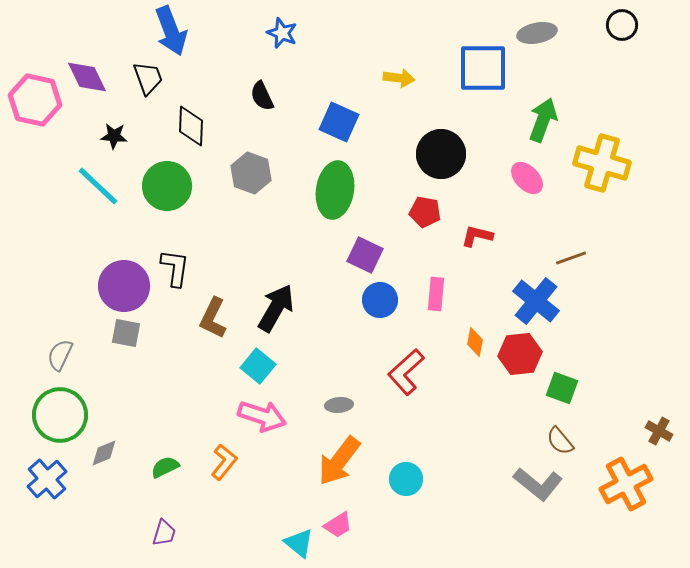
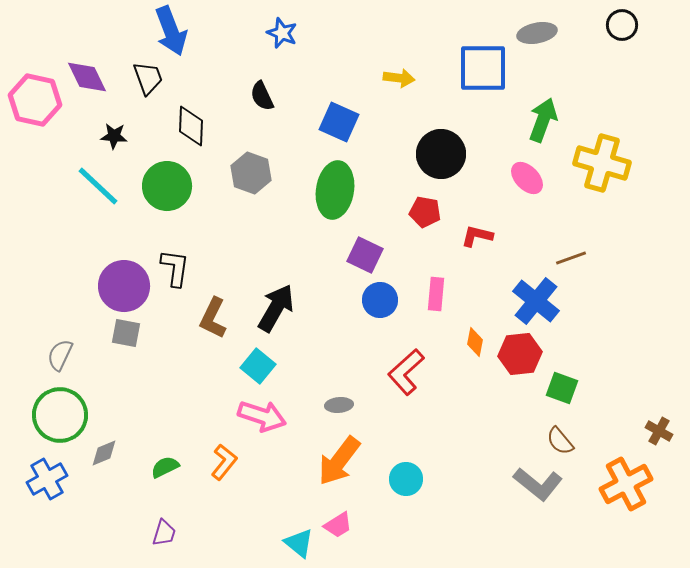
blue cross at (47, 479): rotated 12 degrees clockwise
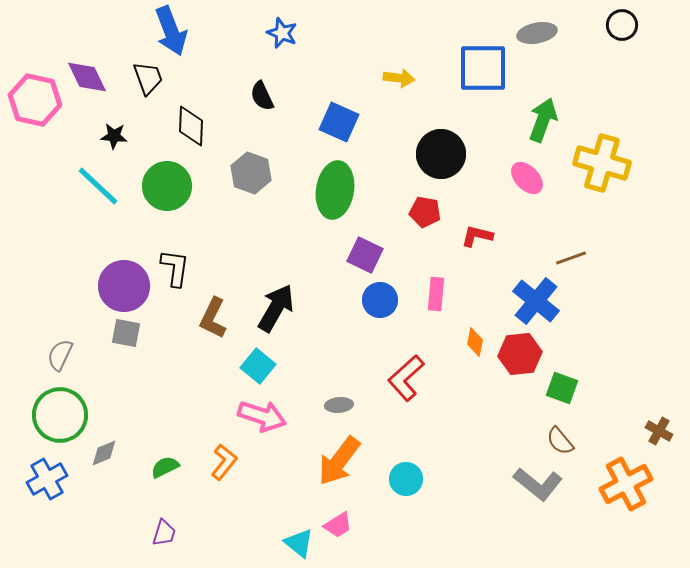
red L-shape at (406, 372): moved 6 px down
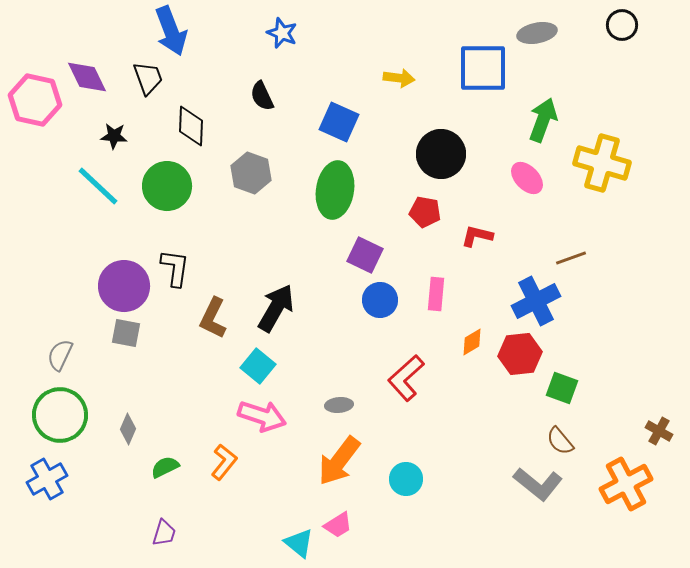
blue cross at (536, 301): rotated 24 degrees clockwise
orange diamond at (475, 342): moved 3 px left; rotated 48 degrees clockwise
gray diamond at (104, 453): moved 24 px right, 24 px up; rotated 44 degrees counterclockwise
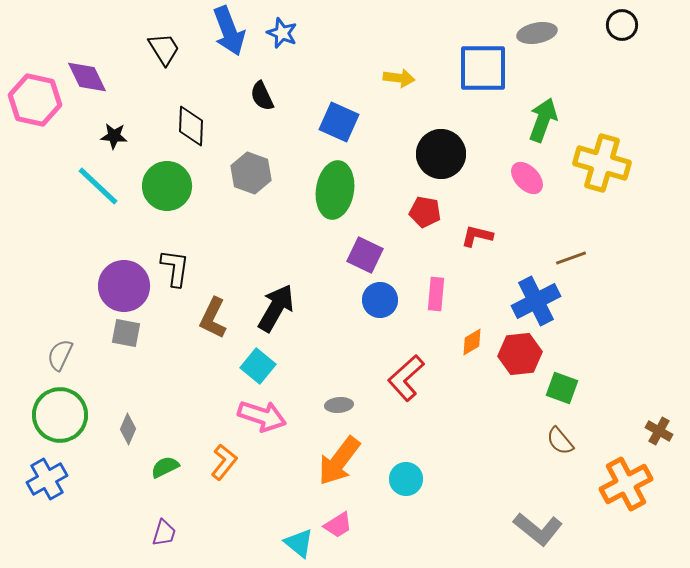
blue arrow at (171, 31): moved 58 px right
black trapezoid at (148, 78): moved 16 px right, 29 px up; rotated 12 degrees counterclockwise
gray L-shape at (538, 484): moved 45 px down
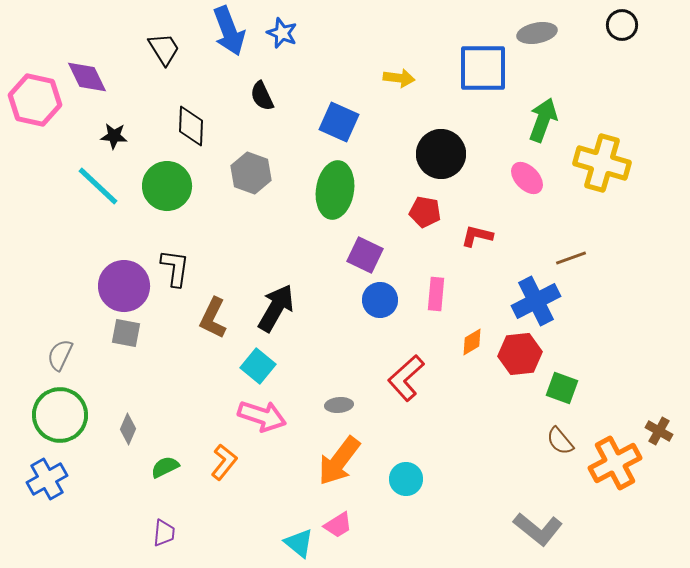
orange cross at (626, 484): moved 11 px left, 21 px up
purple trapezoid at (164, 533): rotated 12 degrees counterclockwise
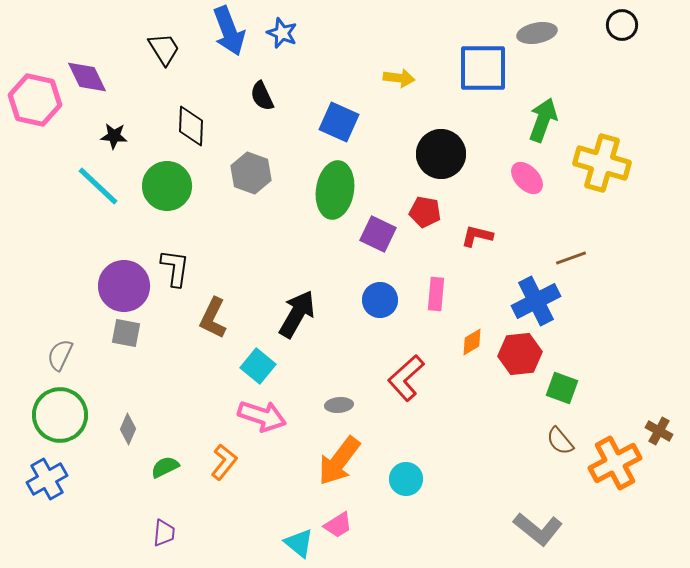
purple square at (365, 255): moved 13 px right, 21 px up
black arrow at (276, 308): moved 21 px right, 6 px down
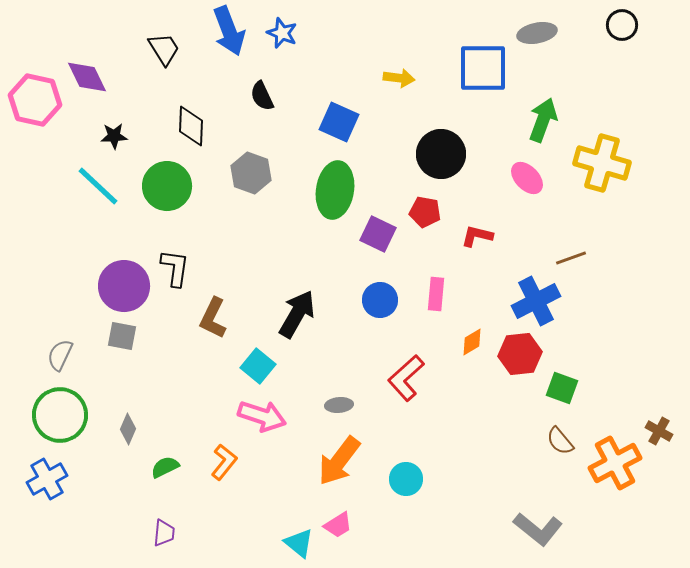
black star at (114, 136): rotated 8 degrees counterclockwise
gray square at (126, 333): moved 4 px left, 3 px down
